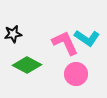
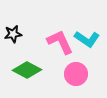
cyan L-shape: moved 1 px down
pink L-shape: moved 5 px left, 1 px up
green diamond: moved 5 px down
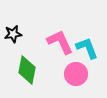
cyan L-shape: moved 9 px down; rotated 145 degrees counterclockwise
green diamond: rotated 72 degrees clockwise
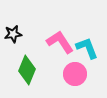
pink L-shape: rotated 8 degrees counterclockwise
green diamond: rotated 12 degrees clockwise
pink circle: moved 1 px left
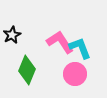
black star: moved 1 px left, 1 px down; rotated 18 degrees counterclockwise
cyan L-shape: moved 7 px left
